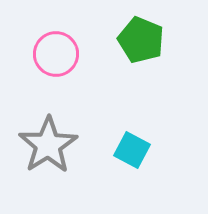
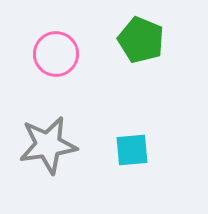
gray star: rotated 24 degrees clockwise
cyan square: rotated 33 degrees counterclockwise
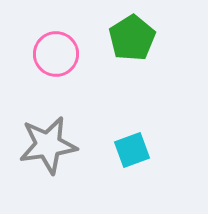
green pentagon: moved 9 px left, 2 px up; rotated 18 degrees clockwise
cyan square: rotated 15 degrees counterclockwise
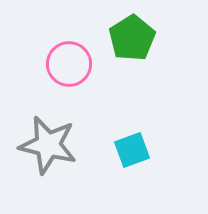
pink circle: moved 13 px right, 10 px down
gray star: rotated 22 degrees clockwise
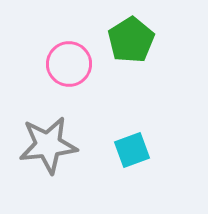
green pentagon: moved 1 px left, 2 px down
gray star: rotated 20 degrees counterclockwise
